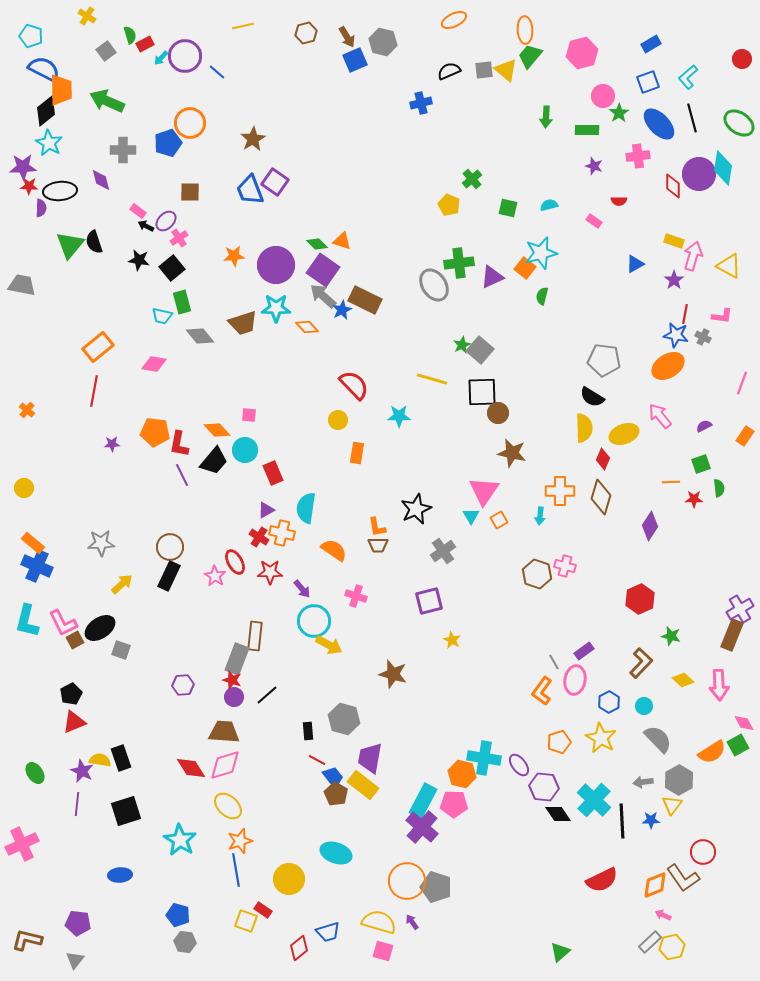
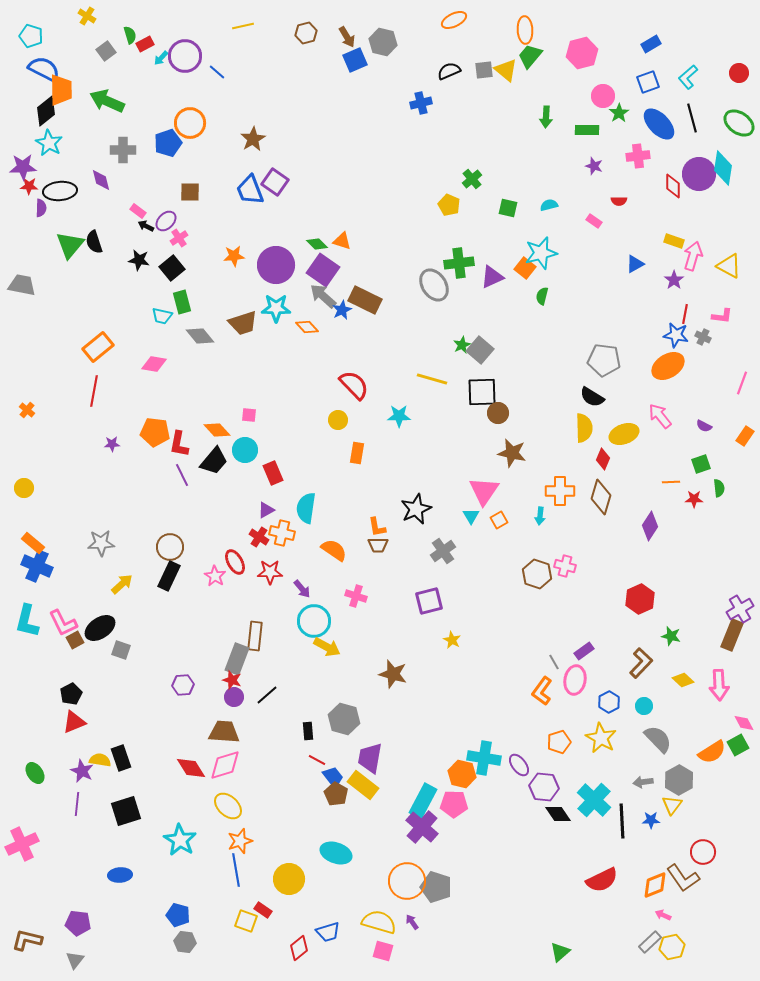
red circle at (742, 59): moved 3 px left, 14 px down
purple semicircle at (704, 426): rotated 126 degrees counterclockwise
yellow arrow at (329, 645): moved 2 px left, 2 px down
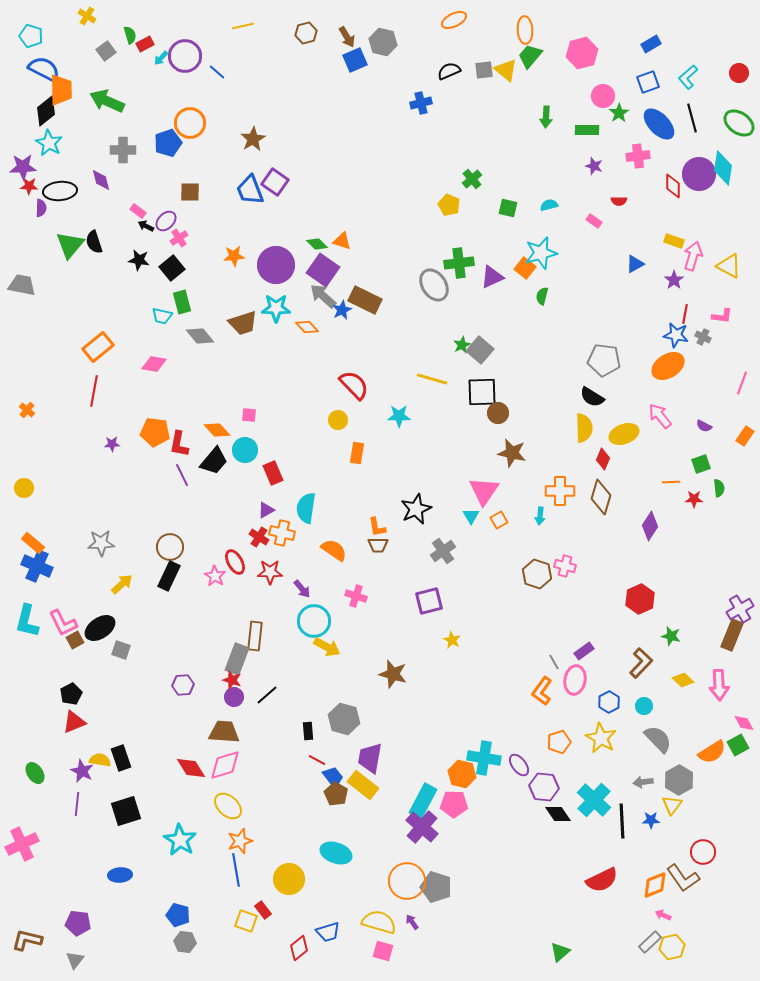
red rectangle at (263, 910): rotated 18 degrees clockwise
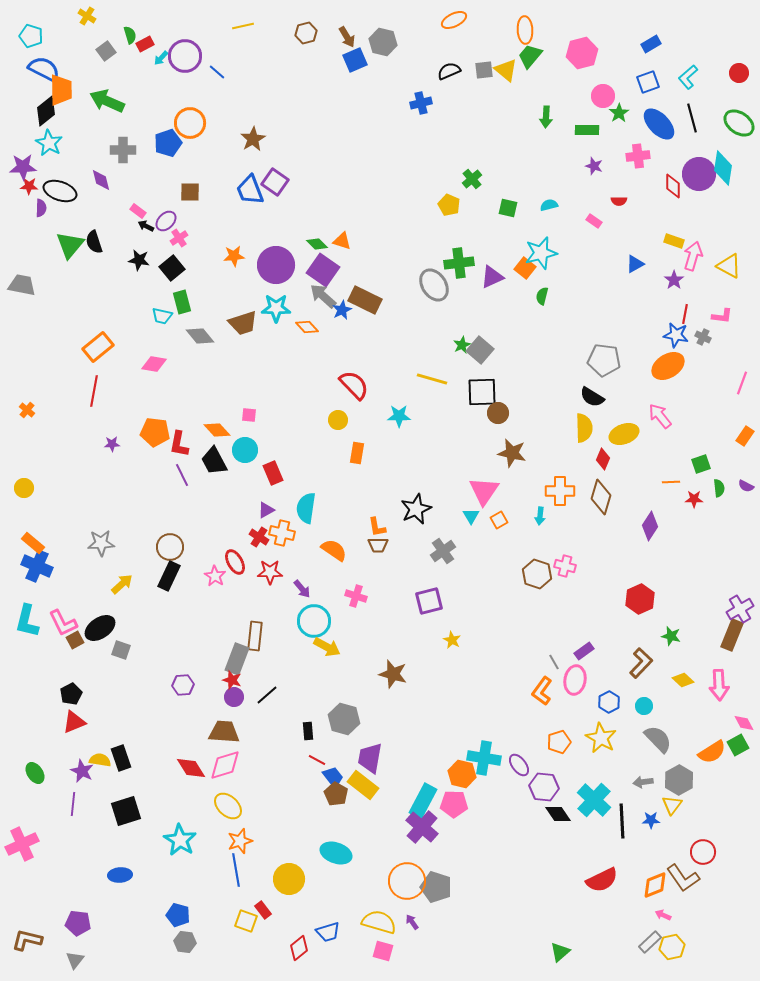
black ellipse at (60, 191): rotated 24 degrees clockwise
purple semicircle at (704, 426): moved 42 px right, 60 px down
black trapezoid at (214, 461): rotated 112 degrees clockwise
purple line at (77, 804): moved 4 px left
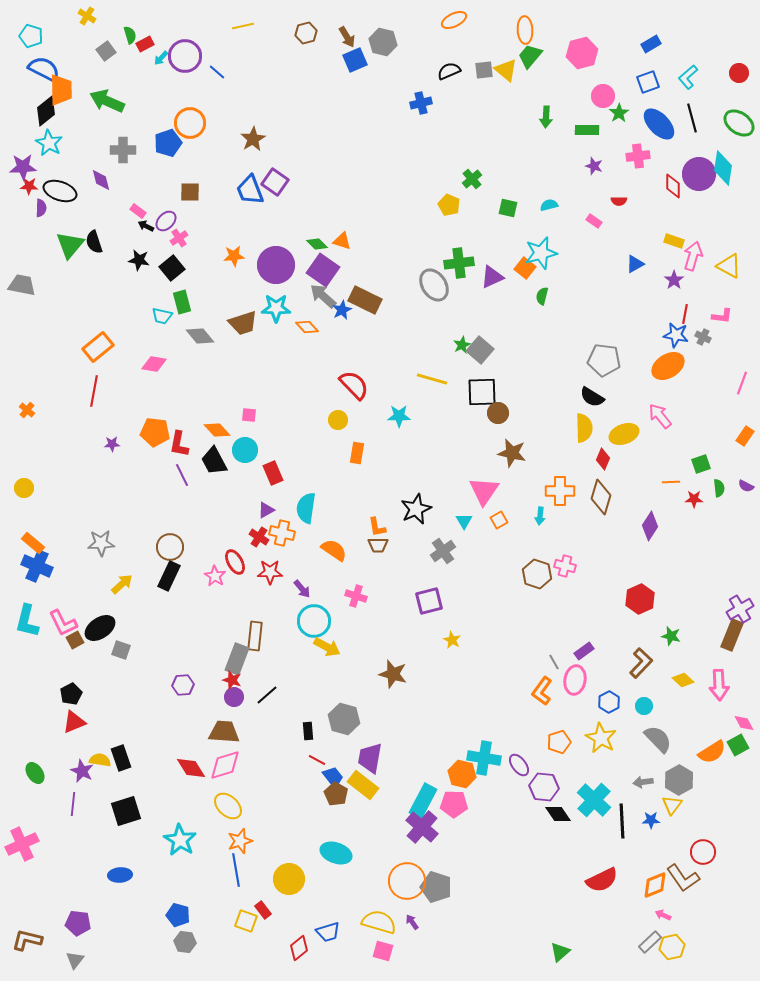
cyan triangle at (471, 516): moved 7 px left, 5 px down
